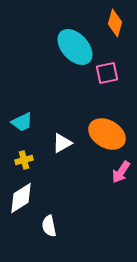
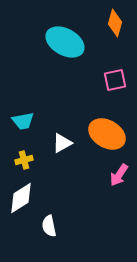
cyan ellipse: moved 10 px left, 5 px up; rotated 18 degrees counterclockwise
pink square: moved 8 px right, 7 px down
cyan trapezoid: moved 1 px right, 1 px up; rotated 15 degrees clockwise
pink arrow: moved 2 px left, 3 px down
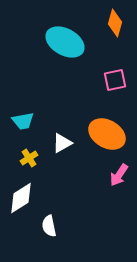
yellow cross: moved 5 px right, 2 px up; rotated 18 degrees counterclockwise
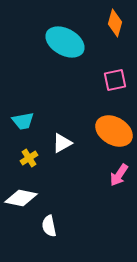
orange ellipse: moved 7 px right, 3 px up
white diamond: rotated 44 degrees clockwise
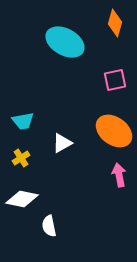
orange ellipse: rotated 6 degrees clockwise
yellow cross: moved 8 px left
pink arrow: rotated 135 degrees clockwise
white diamond: moved 1 px right, 1 px down
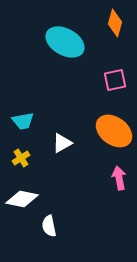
pink arrow: moved 3 px down
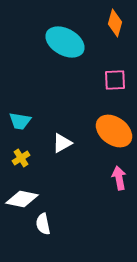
pink square: rotated 10 degrees clockwise
cyan trapezoid: moved 3 px left; rotated 20 degrees clockwise
white semicircle: moved 6 px left, 2 px up
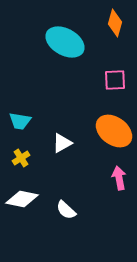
white semicircle: moved 23 px right, 14 px up; rotated 35 degrees counterclockwise
